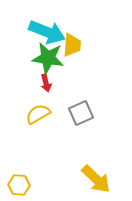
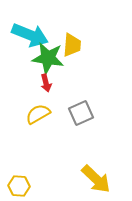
cyan arrow: moved 17 px left, 3 px down
yellow hexagon: moved 1 px down
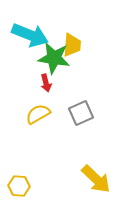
green star: moved 6 px right
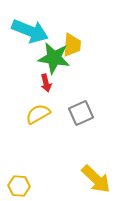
cyan arrow: moved 4 px up
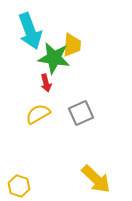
cyan arrow: rotated 48 degrees clockwise
yellow hexagon: rotated 15 degrees clockwise
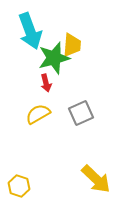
green star: rotated 24 degrees counterclockwise
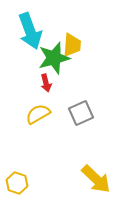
yellow hexagon: moved 2 px left, 3 px up
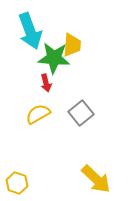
green star: rotated 20 degrees clockwise
gray square: rotated 15 degrees counterclockwise
